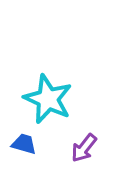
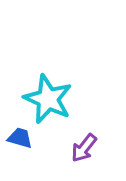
blue trapezoid: moved 4 px left, 6 px up
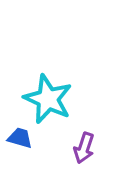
purple arrow: rotated 20 degrees counterclockwise
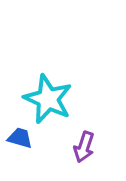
purple arrow: moved 1 px up
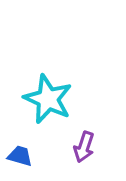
blue trapezoid: moved 18 px down
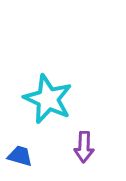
purple arrow: rotated 16 degrees counterclockwise
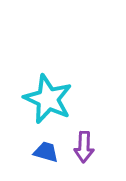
blue trapezoid: moved 26 px right, 4 px up
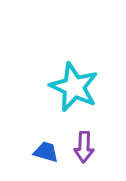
cyan star: moved 26 px right, 12 px up
